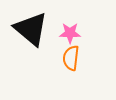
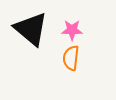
pink star: moved 2 px right, 3 px up
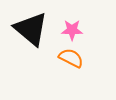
orange semicircle: rotated 110 degrees clockwise
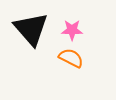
black triangle: rotated 9 degrees clockwise
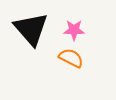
pink star: moved 2 px right
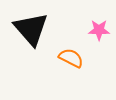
pink star: moved 25 px right
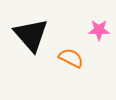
black triangle: moved 6 px down
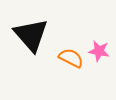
pink star: moved 21 px down; rotated 10 degrees clockwise
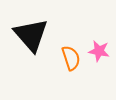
orange semicircle: rotated 45 degrees clockwise
